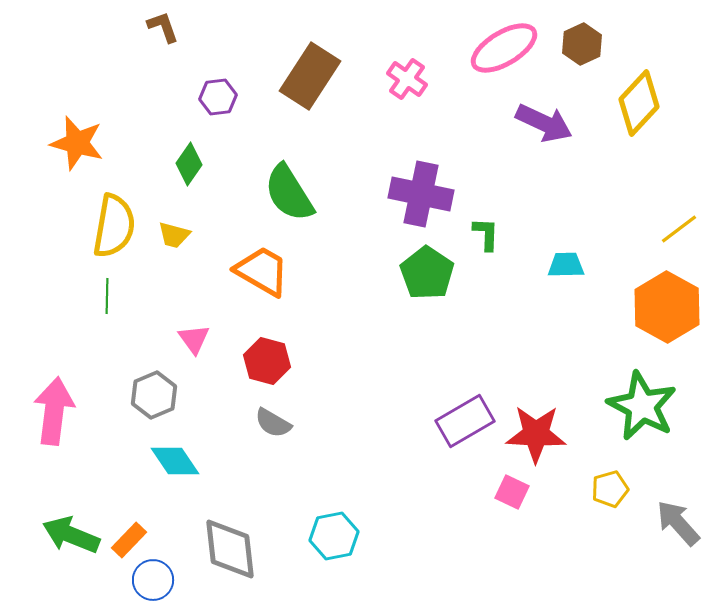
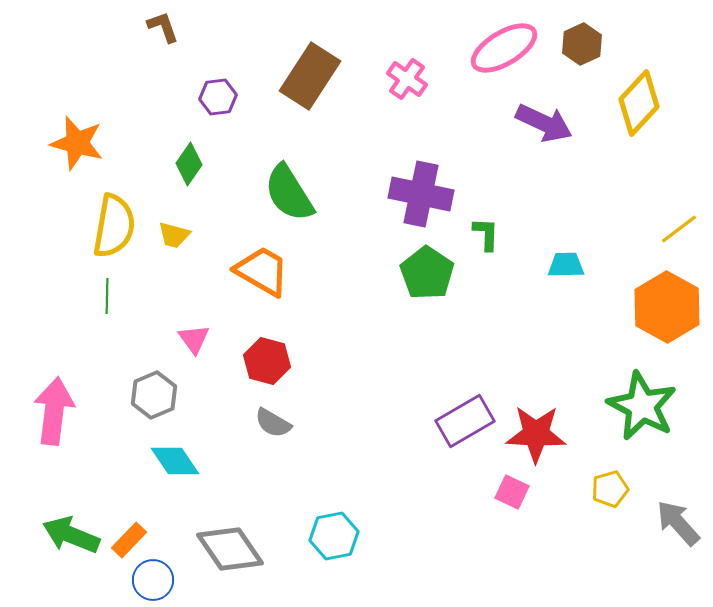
gray diamond: rotated 28 degrees counterclockwise
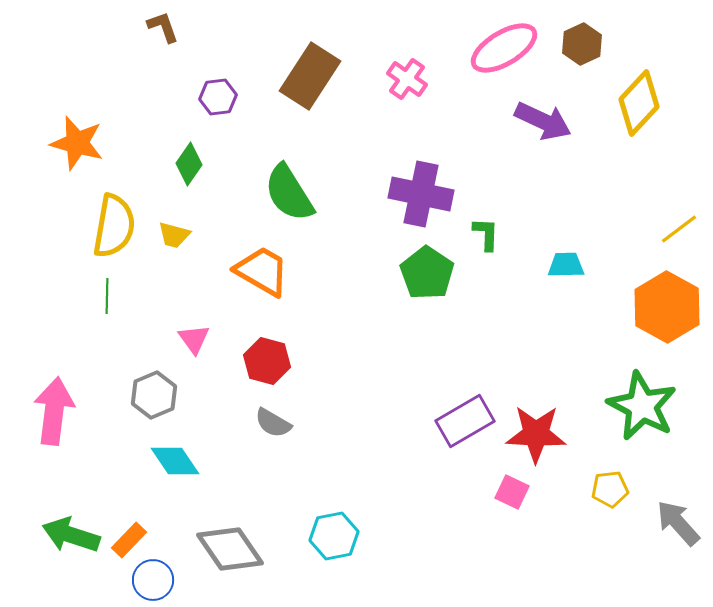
purple arrow: moved 1 px left, 2 px up
yellow pentagon: rotated 9 degrees clockwise
green arrow: rotated 4 degrees counterclockwise
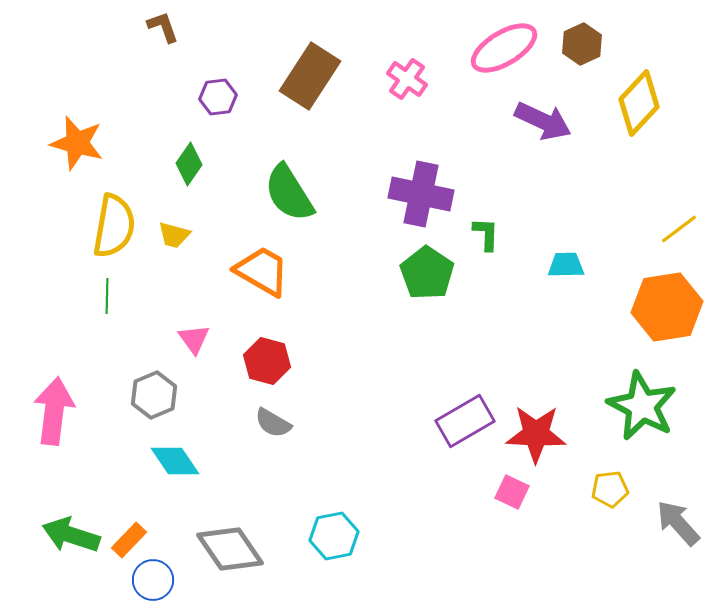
orange hexagon: rotated 22 degrees clockwise
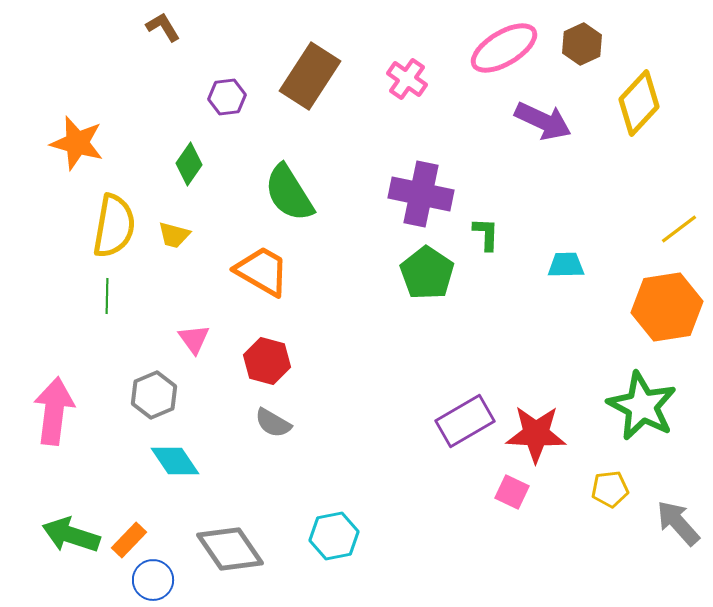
brown L-shape: rotated 12 degrees counterclockwise
purple hexagon: moved 9 px right
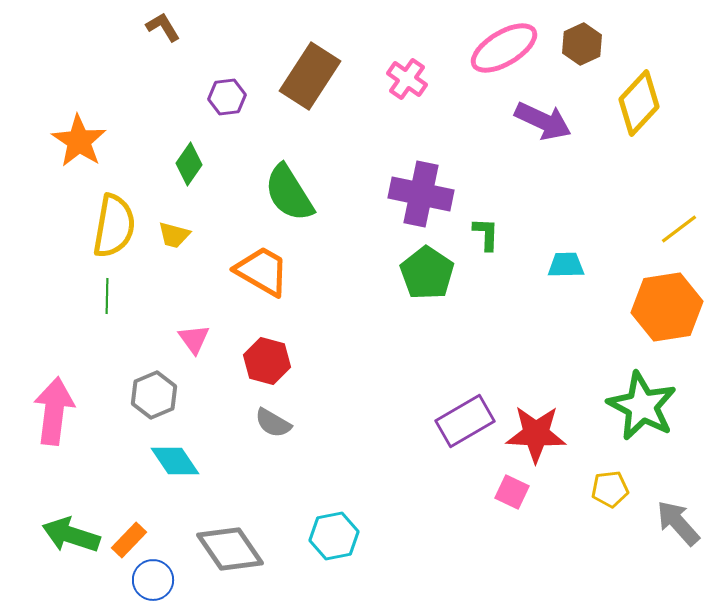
orange star: moved 2 px right, 2 px up; rotated 18 degrees clockwise
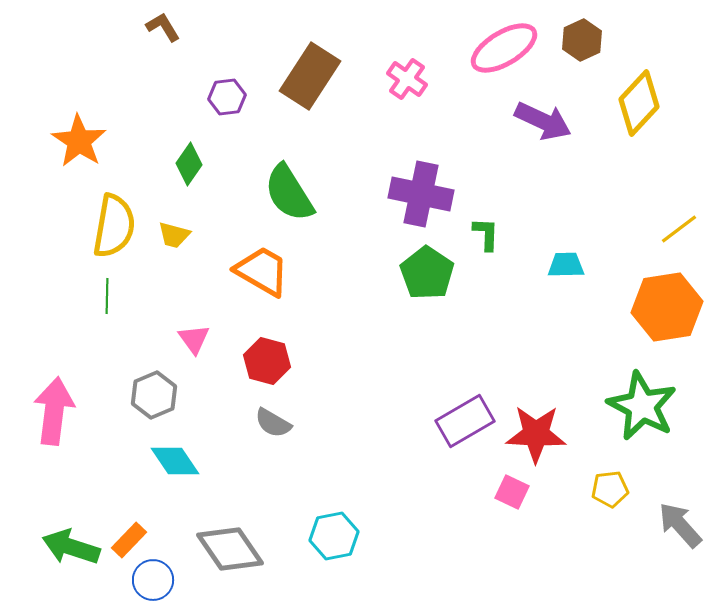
brown hexagon: moved 4 px up
gray arrow: moved 2 px right, 2 px down
green arrow: moved 12 px down
